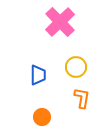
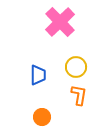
orange L-shape: moved 3 px left, 3 px up
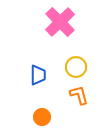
orange L-shape: rotated 25 degrees counterclockwise
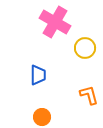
pink cross: moved 5 px left; rotated 16 degrees counterclockwise
yellow circle: moved 9 px right, 19 px up
orange L-shape: moved 10 px right
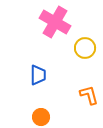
orange circle: moved 1 px left
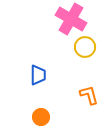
pink cross: moved 16 px right, 3 px up
yellow circle: moved 1 px up
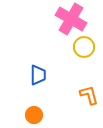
yellow circle: moved 1 px left
orange circle: moved 7 px left, 2 px up
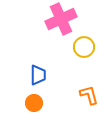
pink cross: moved 10 px left; rotated 36 degrees clockwise
orange circle: moved 12 px up
